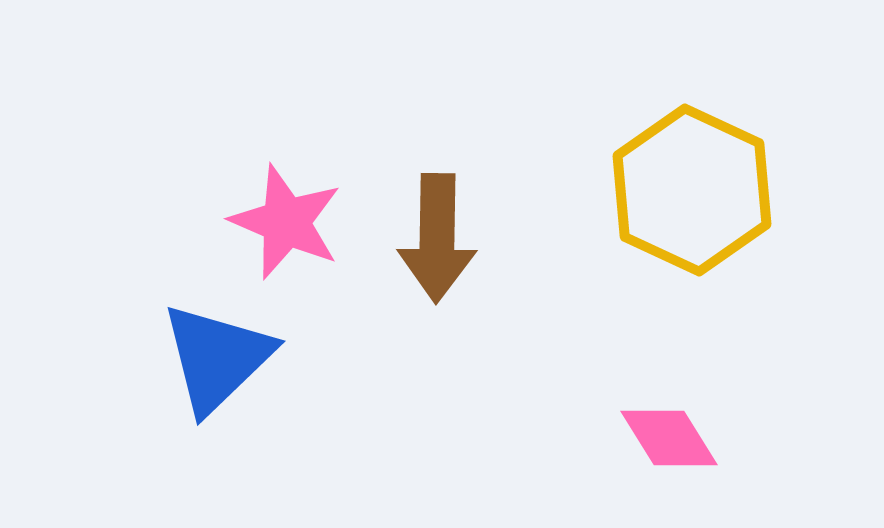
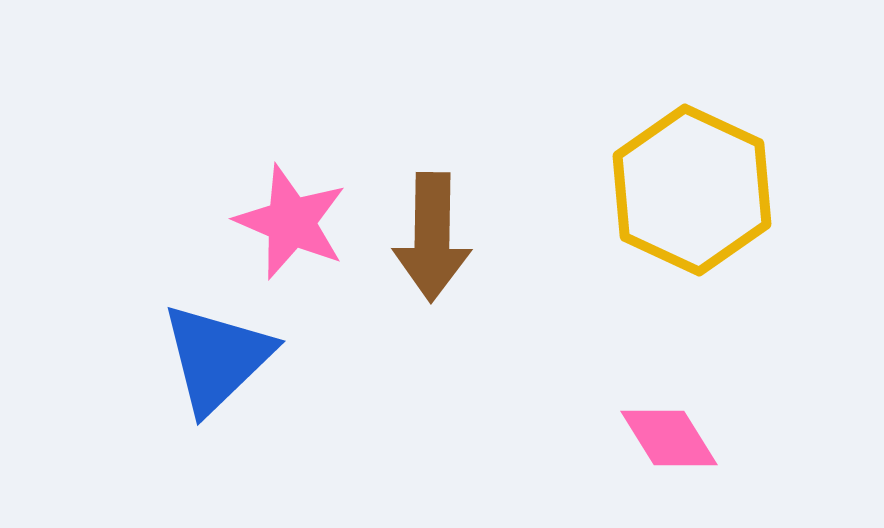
pink star: moved 5 px right
brown arrow: moved 5 px left, 1 px up
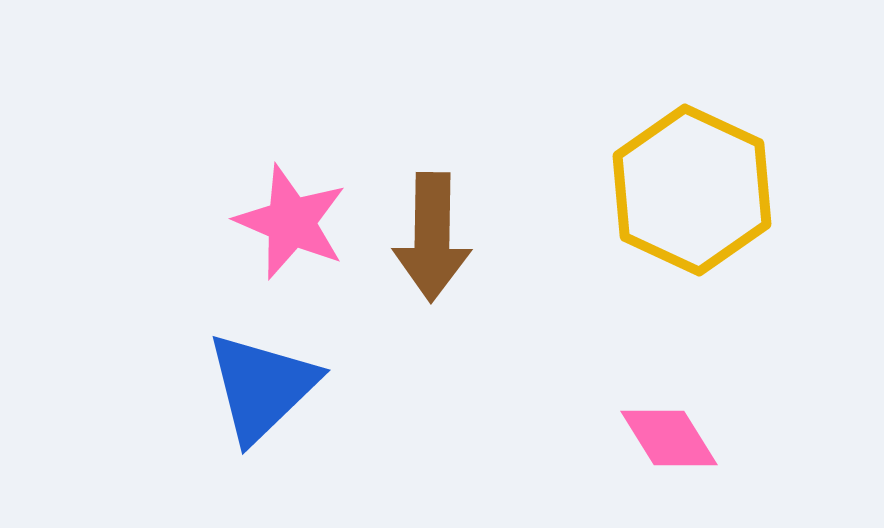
blue triangle: moved 45 px right, 29 px down
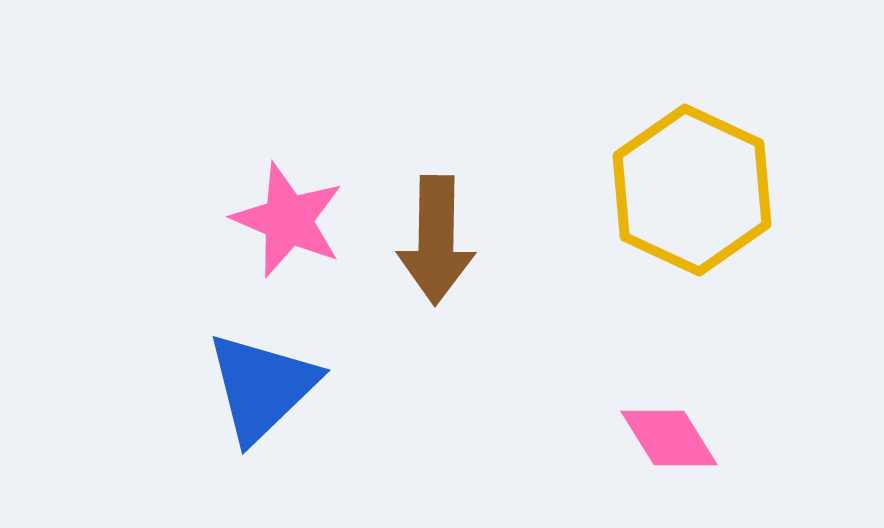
pink star: moved 3 px left, 2 px up
brown arrow: moved 4 px right, 3 px down
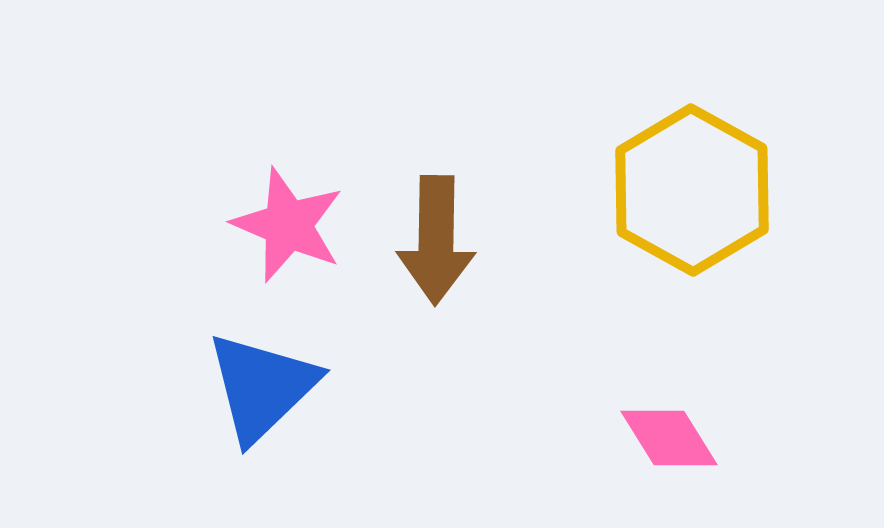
yellow hexagon: rotated 4 degrees clockwise
pink star: moved 5 px down
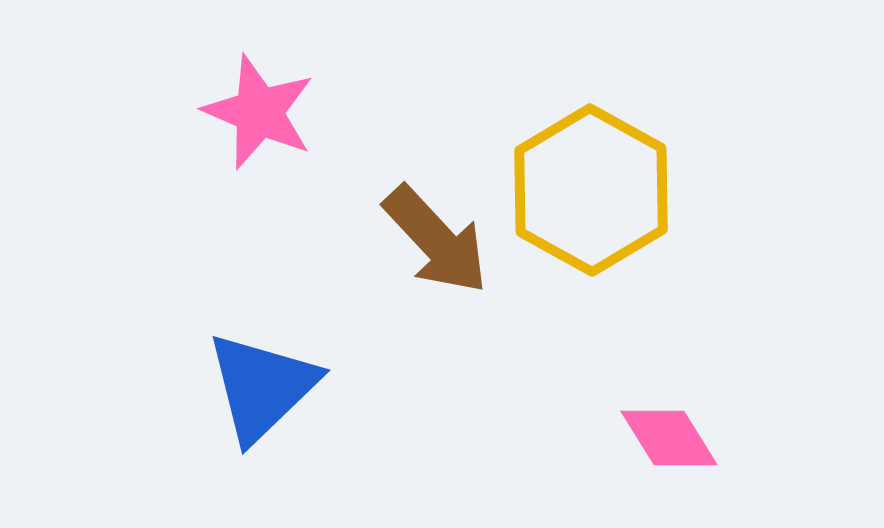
yellow hexagon: moved 101 px left
pink star: moved 29 px left, 113 px up
brown arrow: rotated 44 degrees counterclockwise
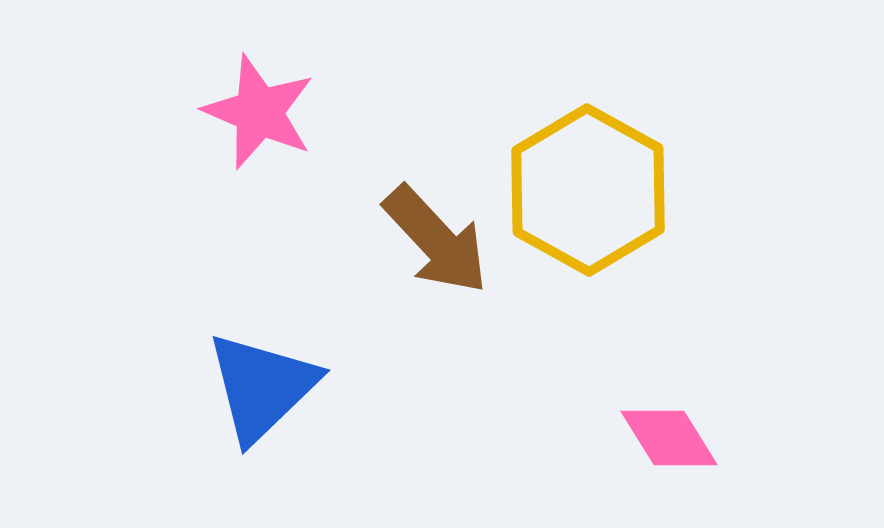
yellow hexagon: moved 3 px left
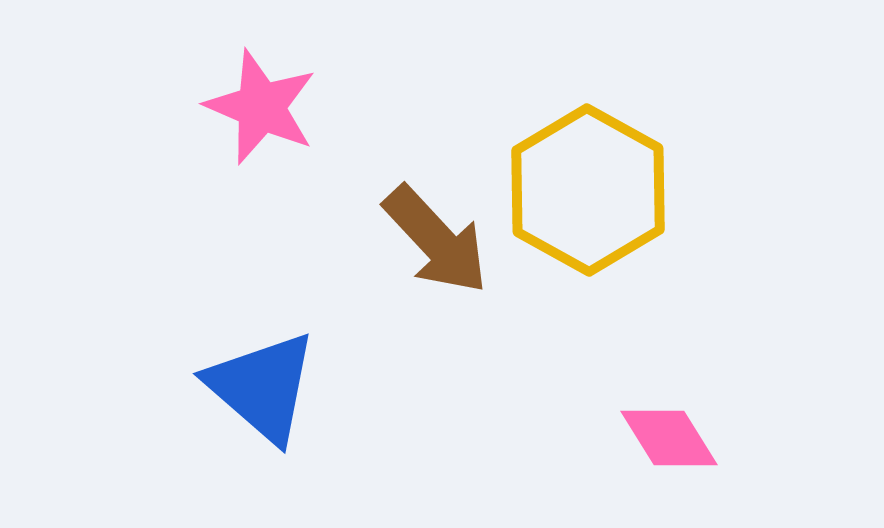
pink star: moved 2 px right, 5 px up
blue triangle: rotated 35 degrees counterclockwise
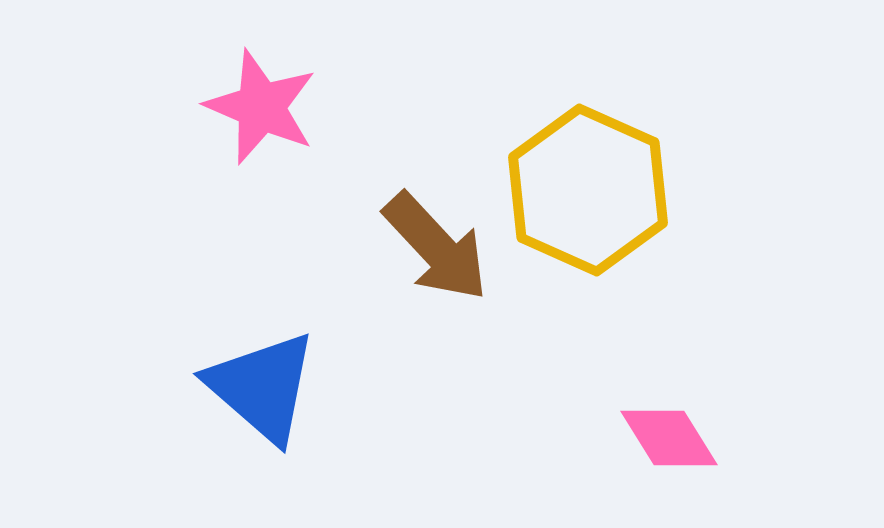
yellow hexagon: rotated 5 degrees counterclockwise
brown arrow: moved 7 px down
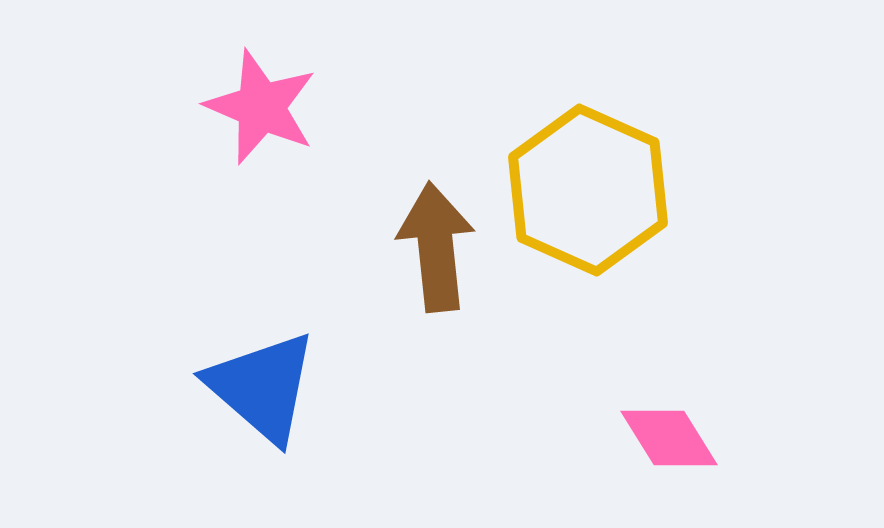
brown arrow: rotated 143 degrees counterclockwise
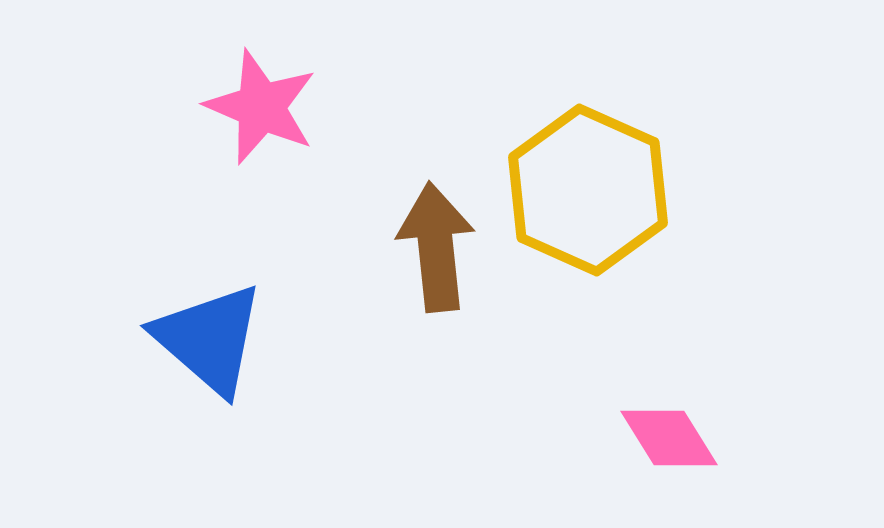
blue triangle: moved 53 px left, 48 px up
